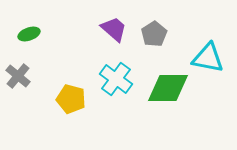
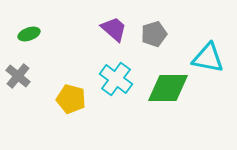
gray pentagon: rotated 15 degrees clockwise
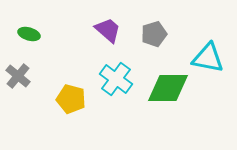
purple trapezoid: moved 6 px left, 1 px down
green ellipse: rotated 35 degrees clockwise
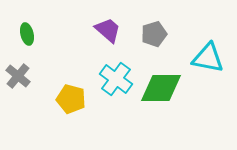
green ellipse: moved 2 px left; rotated 60 degrees clockwise
green diamond: moved 7 px left
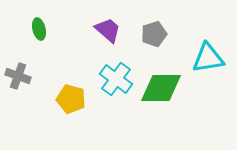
green ellipse: moved 12 px right, 5 px up
cyan triangle: rotated 20 degrees counterclockwise
gray cross: rotated 20 degrees counterclockwise
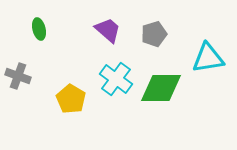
yellow pentagon: rotated 16 degrees clockwise
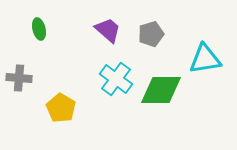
gray pentagon: moved 3 px left
cyan triangle: moved 3 px left, 1 px down
gray cross: moved 1 px right, 2 px down; rotated 15 degrees counterclockwise
green diamond: moved 2 px down
yellow pentagon: moved 10 px left, 9 px down
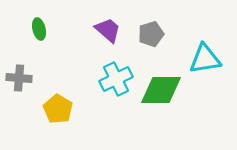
cyan cross: rotated 28 degrees clockwise
yellow pentagon: moved 3 px left, 1 px down
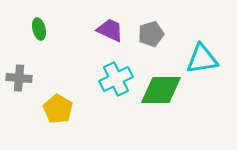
purple trapezoid: moved 2 px right; rotated 16 degrees counterclockwise
cyan triangle: moved 3 px left
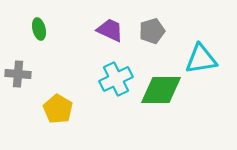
gray pentagon: moved 1 px right, 3 px up
cyan triangle: moved 1 px left
gray cross: moved 1 px left, 4 px up
